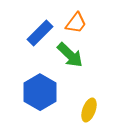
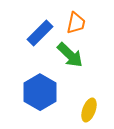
orange trapezoid: rotated 25 degrees counterclockwise
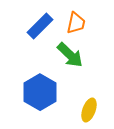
blue rectangle: moved 7 px up
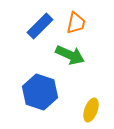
green arrow: rotated 20 degrees counterclockwise
blue hexagon: rotated 12 degrees counterclockwise
yellow ellipse: moved 2 px right
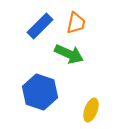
green arrow: moved 1 px left, 1 px up
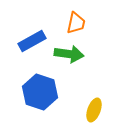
blue rectangle: moved 8 px left, 15 px down; rotated 16 degrees clockwise
green arrow: rotated 16 degrees counterclockwise
yellow ellipse: moved 3 px right
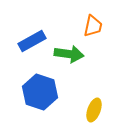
orange trapezoid: moved 17 px right, 3 px down
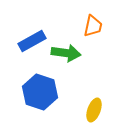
green arrow: moved 3 px left, 1 px up
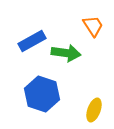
orange trapezoid: rotated 45 degrees counterclockwise
blue hexagon: moved 2 px right, 2 px down
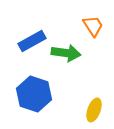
blue hexagon: moved 8 px left
